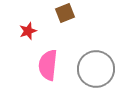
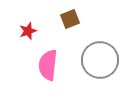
brown square: moved 5 px right, 6 px down
gray circle: moved 4 px right, 9 px up
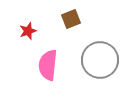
brown square: moved 1 px right
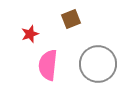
red star: moved 2 px right, 3 px down
gray circle: moved 2 px left, 4 px down
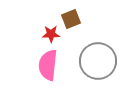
red star: moved 21 px right; rotated 18 degrees clockwise
gray circle: moved 3 px up
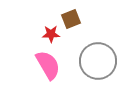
pink semicircle: rotated 144 degrees clockwise
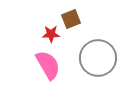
gray circle: moved 3 px up
